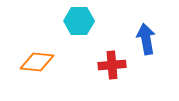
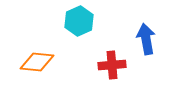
cyan hexagon: rotated 24 degrees counterclockwise
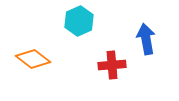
orange diamond: moved 4 px left, 3 px up; rotated 32 degrees clockwise
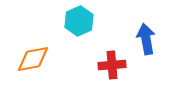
orange diamond: rotated 48 degrees counterclockwise
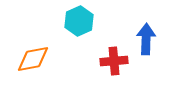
blue arrow: rotated 12 degrees clockwise
red cross: moved 2 px right, 4 px up
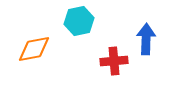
cyan hexagon: rotated 12 degrees clockwise
orange diamond: moved 1 px right, 10 px up
